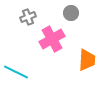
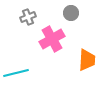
cyan line: moved 1 px down; rotated 40 degrees counterclockwise
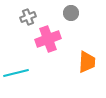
pink cross: moved 4 px left; rotated 10 degrees clockwise
orange trapezoid: moved 2 px down
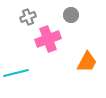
gray circle: moved 2 px down
orange trapezoid: rotated 25 degrees clockwise
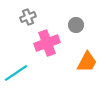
gray circle: moved 5 px right, 10 px down
pink cross: moved 1 px left, 4 px down
cyan line: rotated 20 degrees counterclockwise
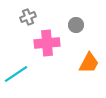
pink cross: rotated 15 degrees clockwise
orange trapezoid: moved 2 px right, 1 px down
cyan line: moved 1 px down
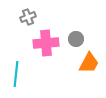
gray circle: moved 14 px down
pink cross: moved 1 px left
cyan line: rotated 50 degrees counterclockwise
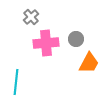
gray cross: moved 3 px right; rotated 21 degrees counterclockwise
cyan line: moved 8 px down
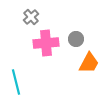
cyan line: rotated 20 degrees counterclockwise
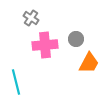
gray cross: moved 1 px down; rotated 14 degrees counterclockwise
pink cross: moved 1 px left, 2 px down
